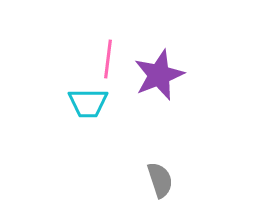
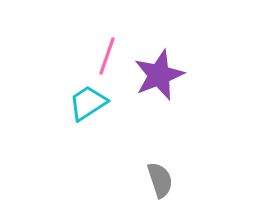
pink line: moved 1 px left, 3 px up; rotated 12 degrees clockwise
cyan trapezoid: rotated 147 degrees clockwise
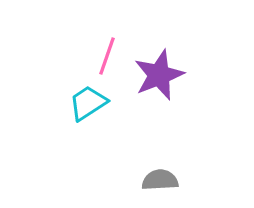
gray semicircle: rotated 75 degrees counterclockwise
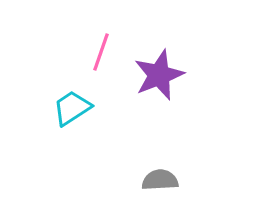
pink line: moved 6 px left, 4 px up
cyan trapezoid: moved 16 px left, 5 px down
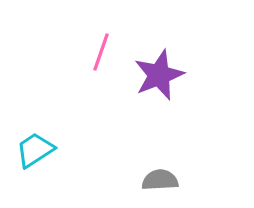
cyan trapezoid: moved 37 px left, 42 px down
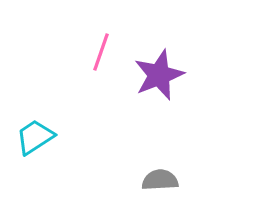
cyan trapezoid: moved 13 px up
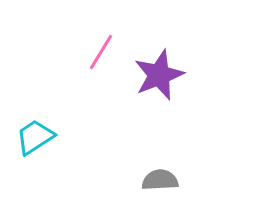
pink line: rotated 12 degrees clockwise
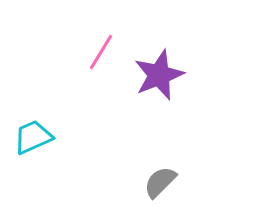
cyan trapezoid: moved 2 px left; rotated 9 degrees clockwise
gray semicircle: moved 2 px down; rotated 42 degrees counterclockwise
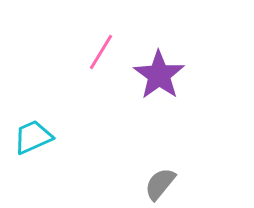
purple star: rotated 15 degrees counterclockwise
gray semicircle: moved 2 px down; rotated 6 degrees counterclockwise
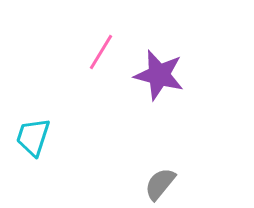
purple star: rotated 21 degrees counterclockwise
cyan trapezoid: rotated 48 degrees counterclockwise
